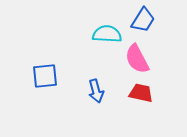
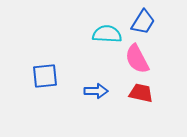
blue trapezoid: moved 2 px down
blue arrow: rotated 75 degrees counterclockwise
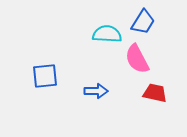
red trapezoid: moved 14 px right
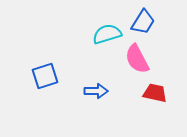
cyan semicircle: rotated 20 degrees counterclockwise
blue square: rotated 12 degrees counterclockwise
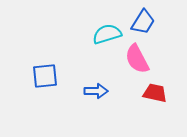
blue square: rotated 12 degrees clockwise
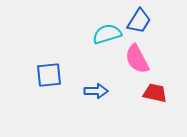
blue trapezoid: moved 4 px left, 1 px up
blue square: moved 4 px right, 1 px up
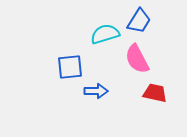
cyan semicircle: moved 2 px left
blue square: moved 21 px right, 8 px up
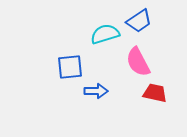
blue trapezoid: rotated 24 degrees clockwise
pink semicircle: moved 1 px right, 3 px down
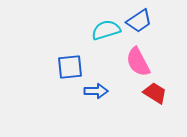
cyan semicircle: moved 1 px right, 4 px up
red trapezoid: rotated 20 degrees clockwise
